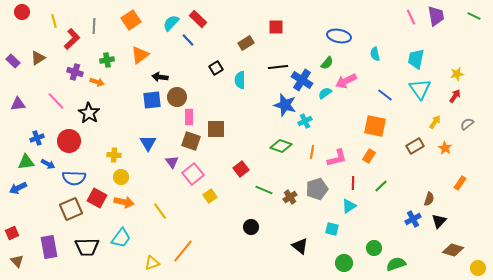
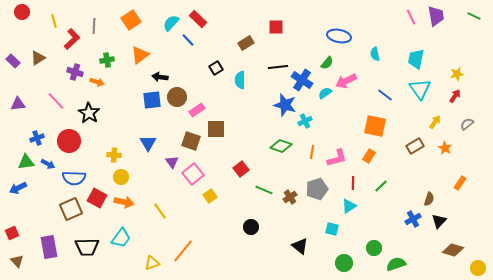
pink rectangle at (189, 117): moved 8 px right, 7 px up; rotated 56 degrees clockwise
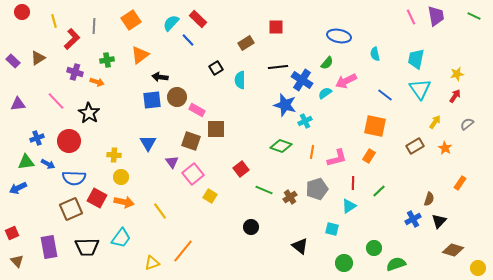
pink rectangle at (197, 110): rotated 63 degrees clockwise
green line at (381, 186): moved 2 px left, 5 px down
yellow square at (210, 196): rotated 24 degrees counterclockwise
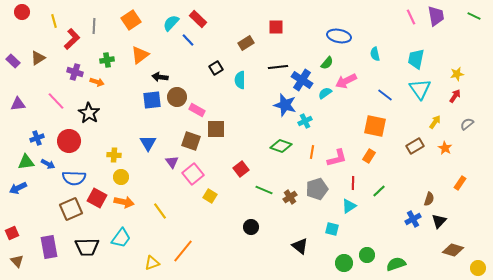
green circle at (374, 248): moved 7 px left, 7 px down
